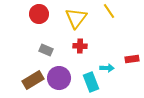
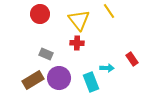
red circle: moved 1 px right
yellow triangle: moved 3 px right, 2 px down; rotated 15 degrees counterclockwise
red cross: moved 3 px left, 3 px up
gray rectangle: moved 4 px down
red rectangle: rotated 64 degrees clockwise
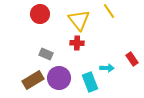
cyan rectangle: moved 1 px left
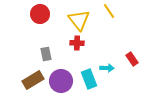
gray rectangle: rotated 56 degrees clockwise
purple circle: moved 2 px right, 3 px down
cyan rectangle: moved 1 px left, 3 px up
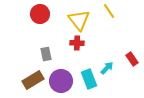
cyan arrow: rotated 48 degrees counterclockwise
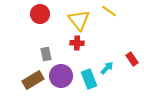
yellow line: rotated 21 degrees counterclockwise
purple circle: moved 5 px up
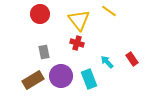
red cross: rotated 16 degrees clockwise
gray rectangle: moved 2 px left, 2 px up
cyan arrow: moved 6 px up; rotated 88 degrees counterclockwise
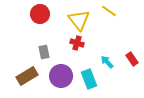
brown rectangle: moved 6 px left, 4 px up
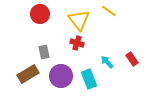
brown rectangle: moved 1 px right, 2 px up
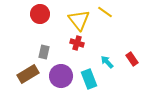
yellow line: moved 4 px left, 1 px down
gray rectangle: rotated 24 degrees clockwise
